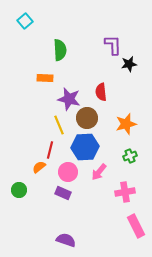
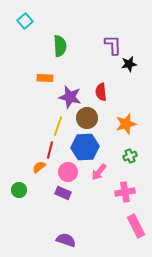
green semicircle: moved 4 px up
purple star: moved 1 px right, 2 px up
yellow line: moved 1 px left, 1 px down; rotated 42 degrees clockwise
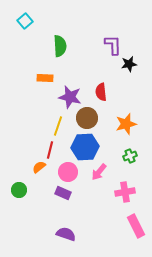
purple semicircle: moved 6 px up
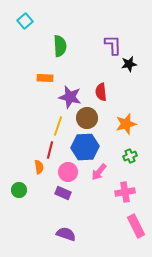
orange semicircle: rotated 120 degrees clockwise
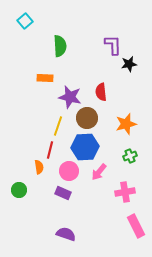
pink circle: moved 1 px right, 1 px up
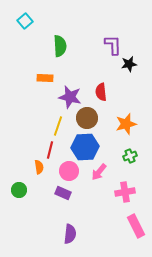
purple semicircle: moved 4 px right; rotated 78 degrees clockwise
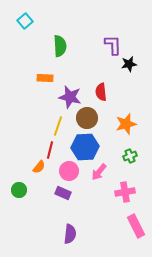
orange semicircle: rotated 48 degrees clockwise
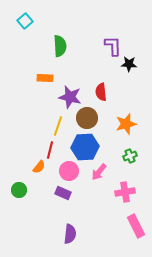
purple L-shape: moved 1 px down
black star: rotated 14 degrees clockwise
